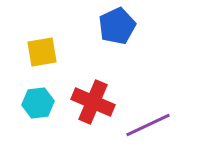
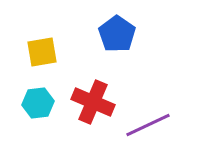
blue pentagon: moved 8 px down; rotated 12 degrees counterclockwise
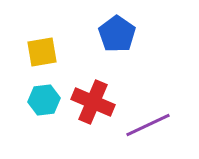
cyan hexagon: moved 6 px right, 3 px up
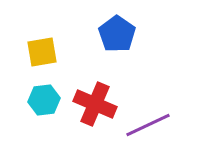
red cross: moved 2 px right, 2 px down
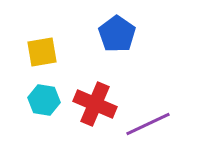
cyan hexagon: rotated 16 degrees clockwise
purple line: moved 1 px up
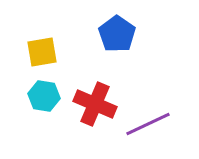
cyan hexagon: moved 4 px up
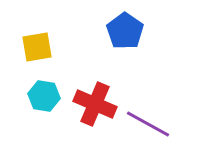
blue pentagon: moved 8 px right, 3 px up
yellow square: moved 5 px left, 5 px up
purple line: rotated 54 degrees clockwise
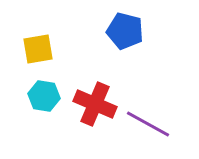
blue pentagon: rotated 21 degrees counterclockwise
yellow square: moved 1 px right, 2 px down
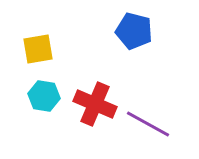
blue pentagon: moved 9 px right
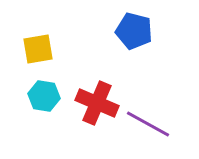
red cross: moved 2 px right, 1 px up
